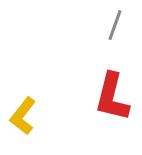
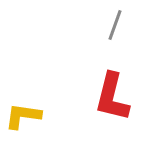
yellow L-shape: rotated 60 degrees clockwise
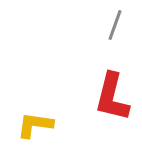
yellow L-shape: moved 12 px right, 9 px down
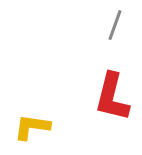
yellow L-shape: moved 3 px left, 2 px down
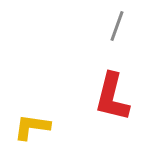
gray line: moved 2 px right, 1 px down
